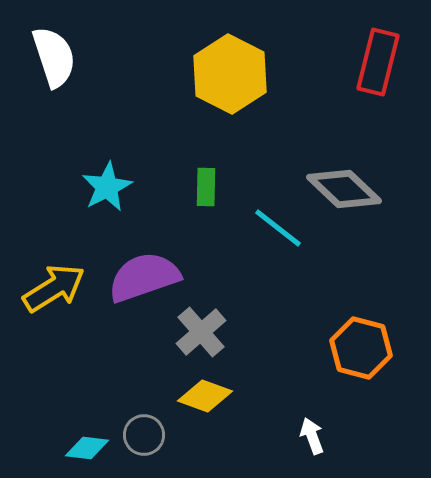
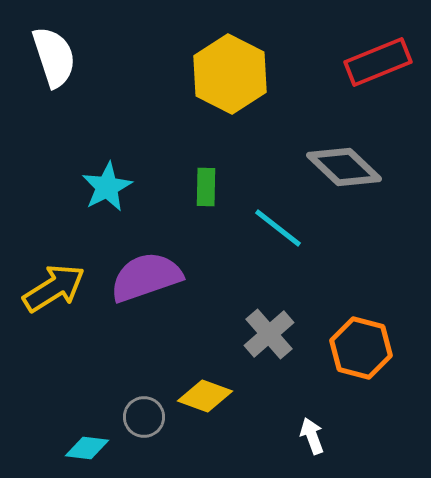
red rectangle: rotated 54 degrees clockwise
gray diamond: moved 22 px up
purple semicircle: moved 2 px right
gray cross: moved 68 px right, 2 px down
gray circle: moved 18 px up
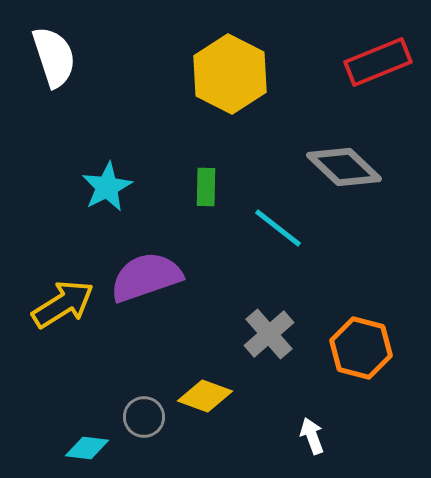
yellow arrow: moved 9 px right, 16 px down
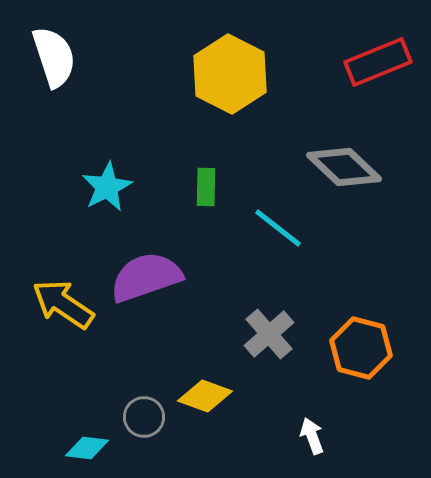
yellow arrow: rotated 114 degrees counterclockwise
